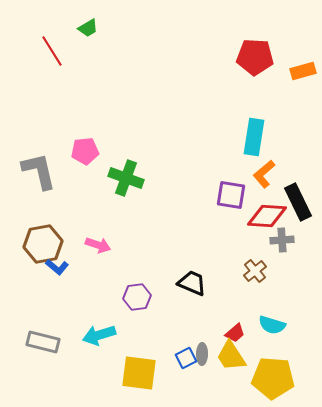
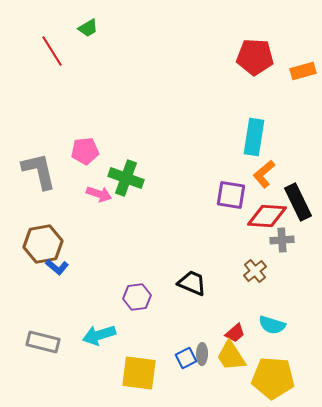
pink arrow: moved 1 px right, 51 px up
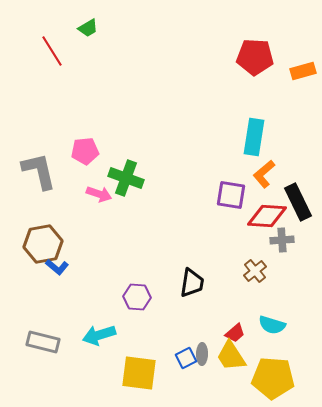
black trapezoid: rotated 76 degrees clockwise
purple hexagon: rotated 12 degrees clockwise
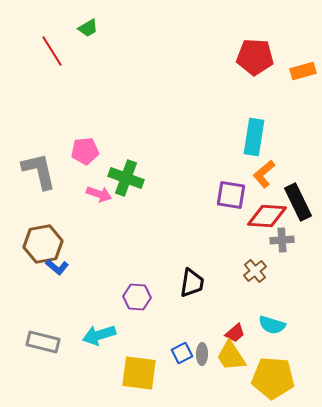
blue square: moved 4 px left, 5 px up
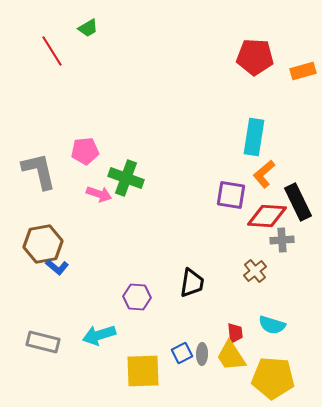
red trapezoid: rotated 55 degrees counterclockwise
yellow square: moved 4 px right, 2 px up; rotated 9 degrees counterclockwise
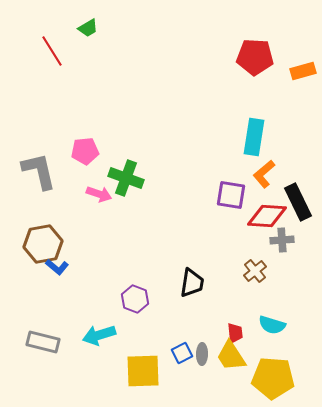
purple hexagon: moved 2 px left, 2 px down; rotated 16 degrees clockwise
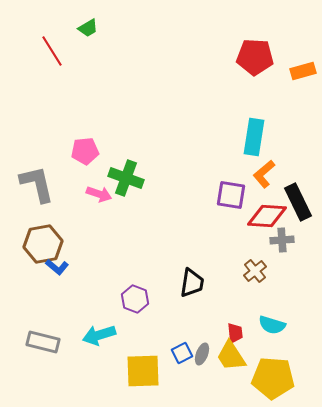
gray L-shape: moved 2 px left, 13 px down
gray ellipse: rotated 20 degrees clockwise
